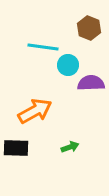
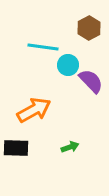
brown hexagon: rotated 10 degrees clockwise
purple semicircle: moved 2 px up; rotated 48 degrees clockwise
orange arrow: moved 1 px left, 1 px up
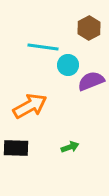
purple semicircle: rotated 68 degrees counterclockwise
orange arrow: moved 4 px left, 4 px up
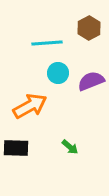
cyan line: moved 4 px right, 4 px up; rotated 12 degrees counterclockwise
cyan circle: moved 10 px left, 8 px down
green arrow: rotated 60 degrees clockwise
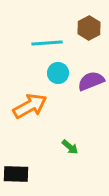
black rectangle: moved 26 px down
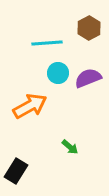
purple semicircle: moved 3 px left, 3 px up
black rectangle: moved 3 px up; rotated 60 degrees counterclockwise
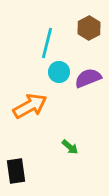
cyan line: rotated 72 degrees counterclockwise
cyan circle: moved 1 px right, 1 px up
black rectangle: rotated 40 degrees counterclockwise
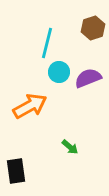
brown hexagon: moved 4 px right; rotated 10 degrees clockwise
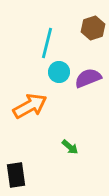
black rectangle: moved 4 px down
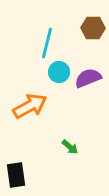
brown hexagon: rotated 20 degrees clockwise
